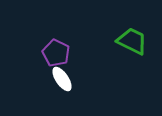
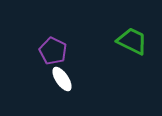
purple pentagon: moved 3 px left, 2 px up
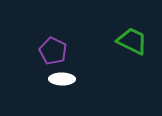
white ellipse: rotated 55 degrees counterclockwise
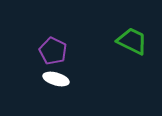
white ellipse: moved 6 px left; rotated 15 degrees clockwise
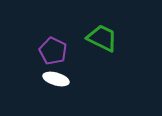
green trapezoid: moved 30 px left, 3 px up
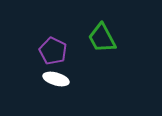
green trapezoid: rotated 144 degrees counterclockwise
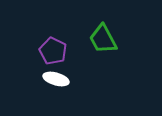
green trapezoid: moved 1 px right, 1 px down
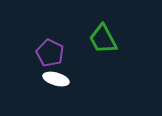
purple pentagon: moved 3 px left, 2 px down
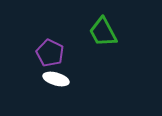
green trapezoid: moved 7 px up
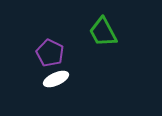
white ellipse: rotated 40 degrees counterclockwise
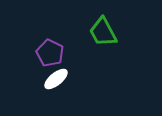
white ellipse: rotated 15 degrees counterclockwise
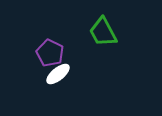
white ellipse: moved 2 px right, 5 px up
